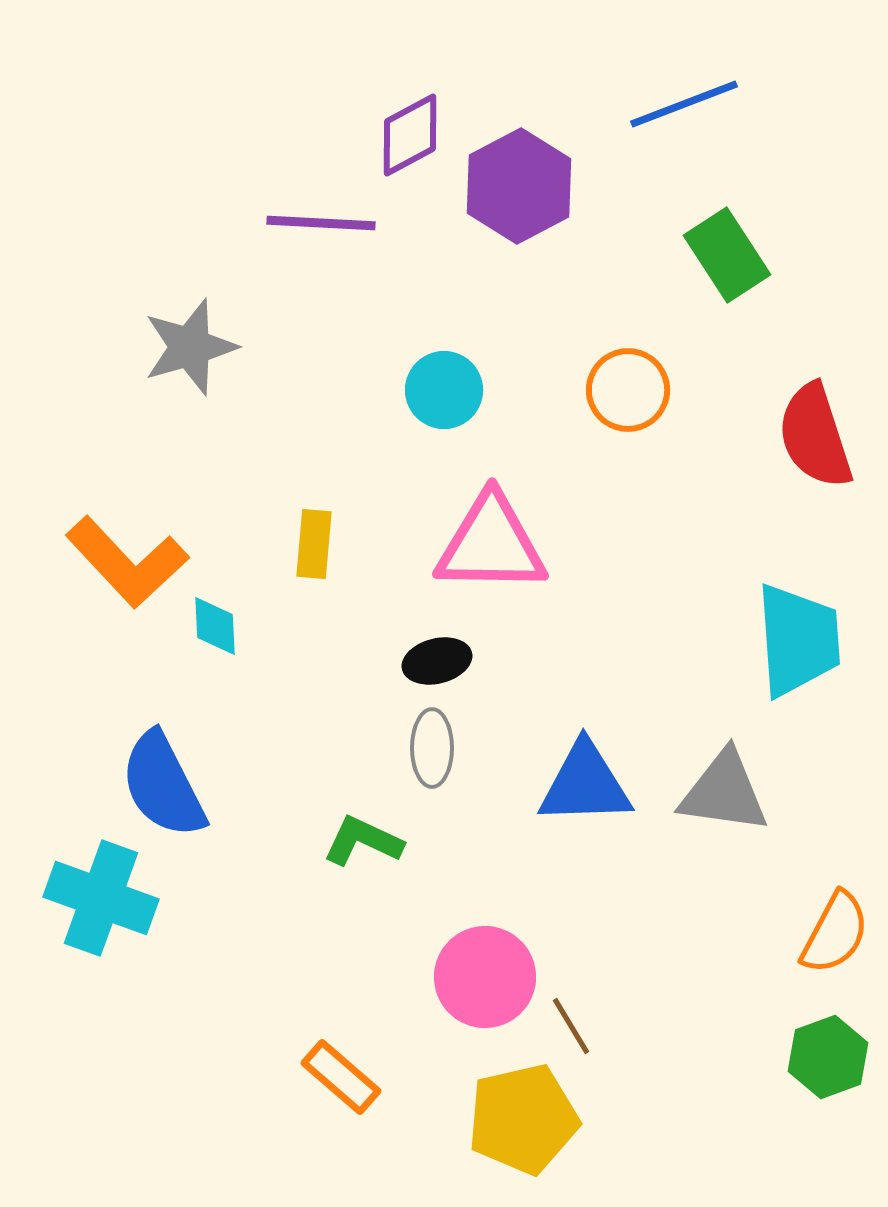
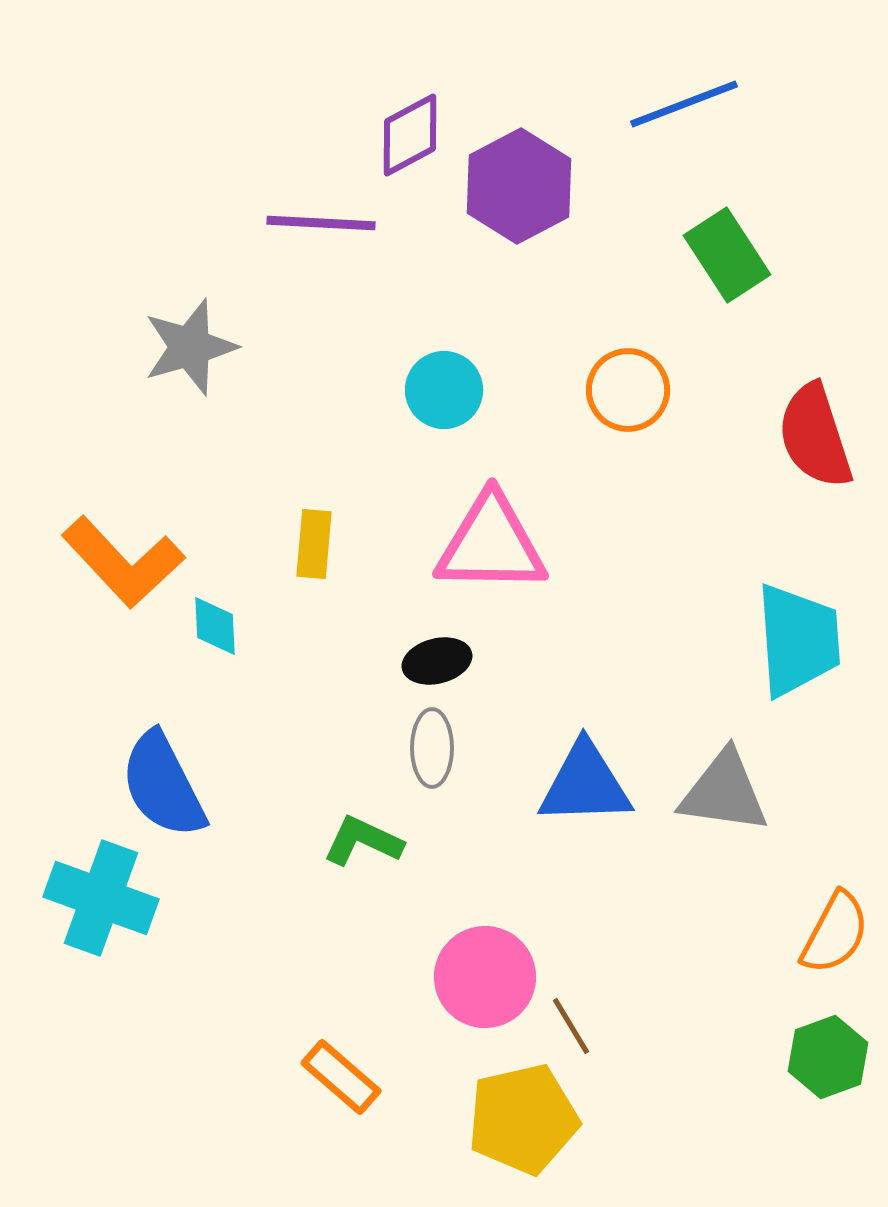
orange L-shape: moved 4 px left
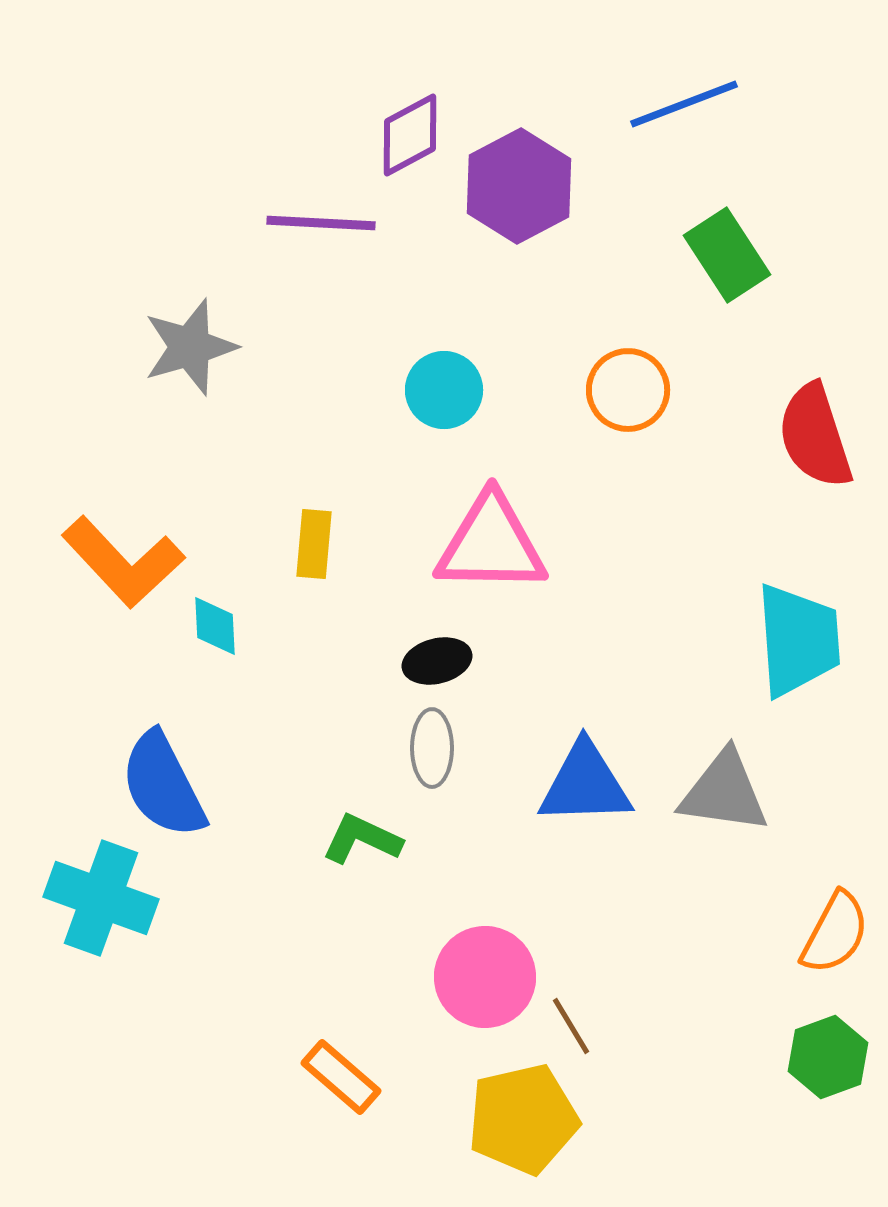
green L-shape: moved 1 px left, 2 px up
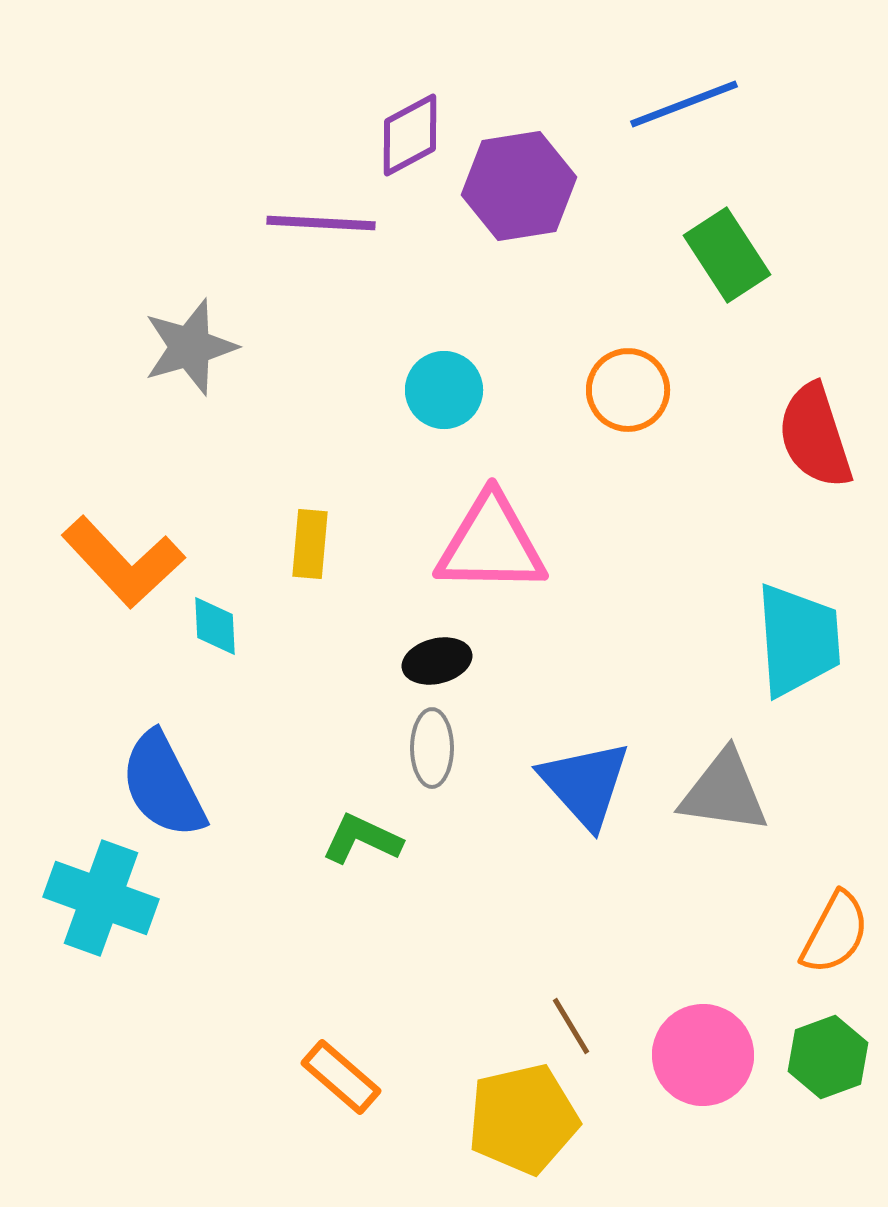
purple hexagon: rotated 19 degrees clockwise
yellow rectangle: moved 4 px left
blue triangle: rotated 50 degrees clockwise
pink circle: moved 218 px right, 78 px down
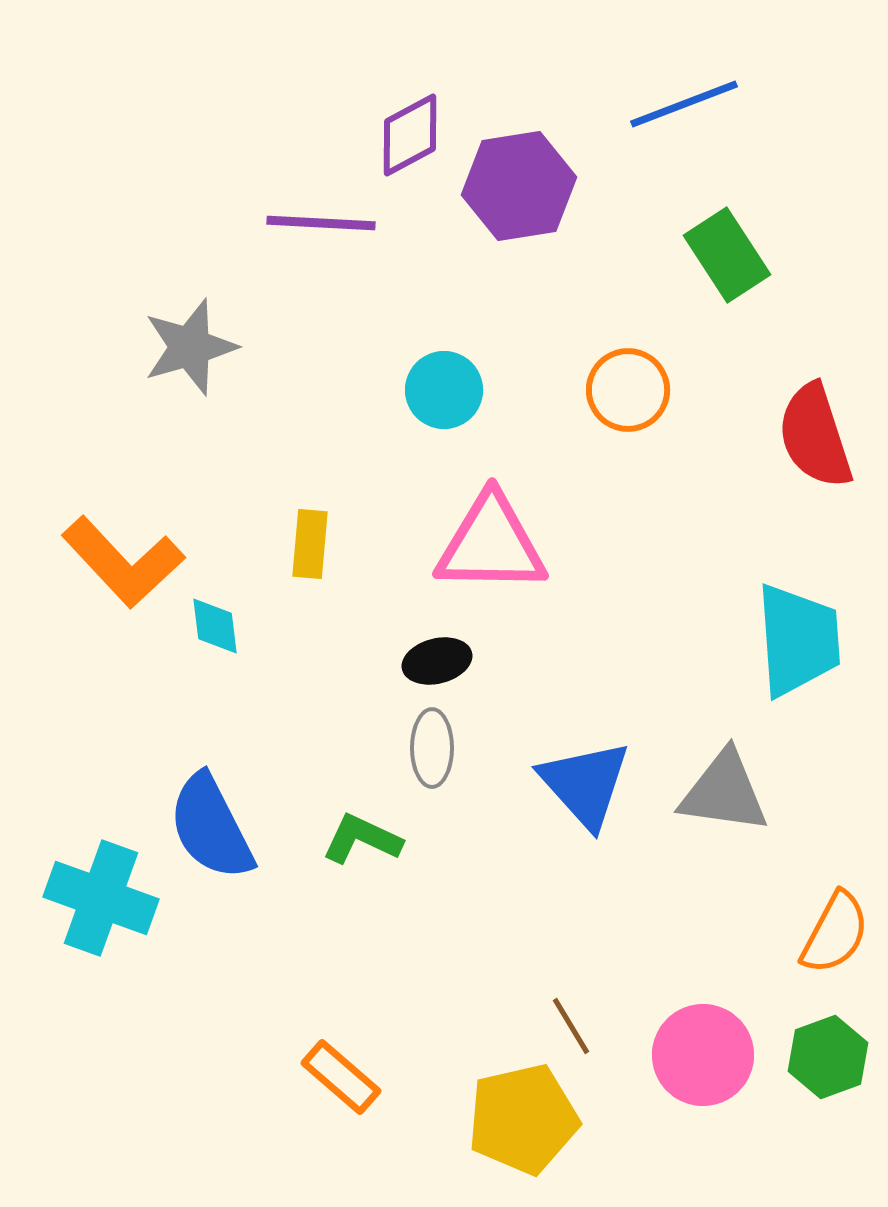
cyan diamond: rotated 4 degrees counterclockwise
blue semicircle: moved 48 px right, 42 px down
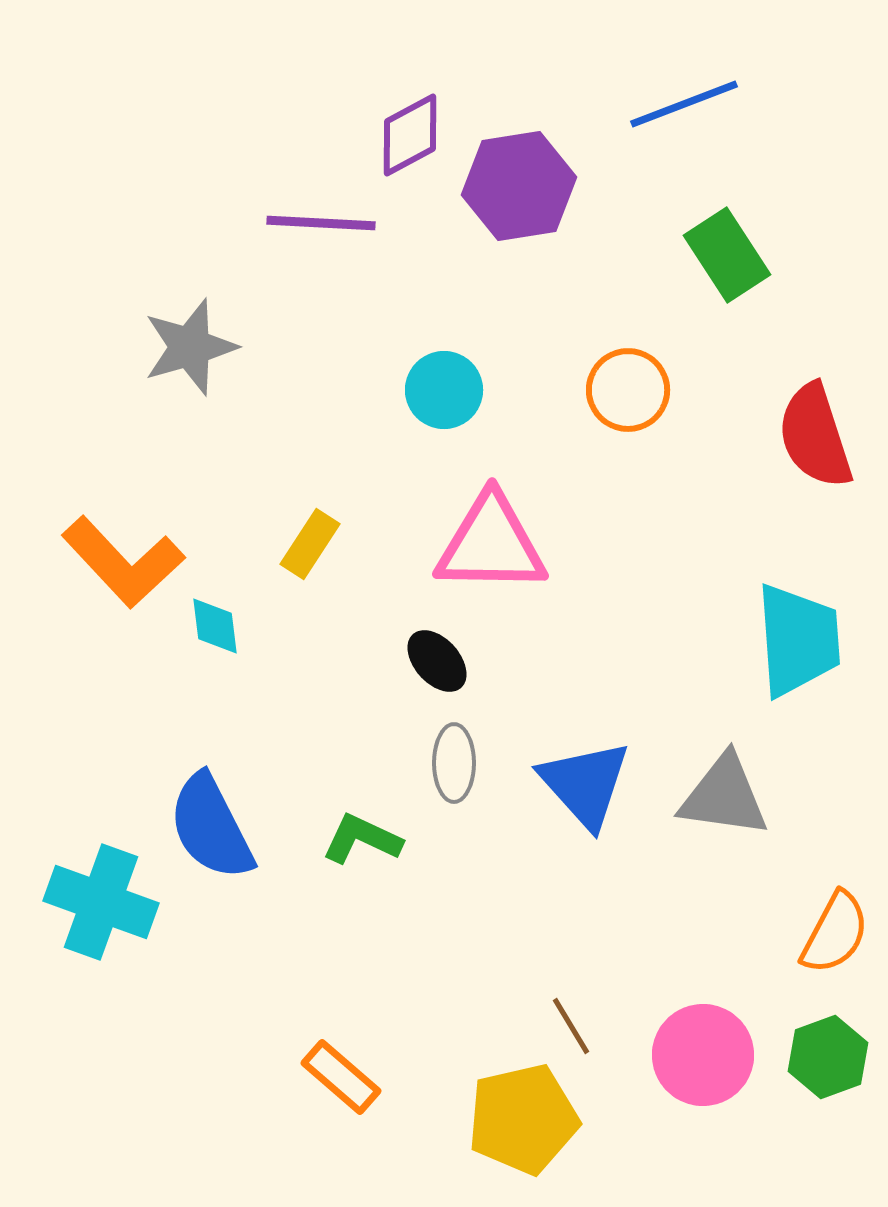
yellow rectangle: rotated 28 degrees clockwise
black ellipse: rotated 62 degrees clockwise
gray ellipse: moved 22 px right, 15 px down
gray triangle: moved 4 px down
cyan cross: moved 4 px down
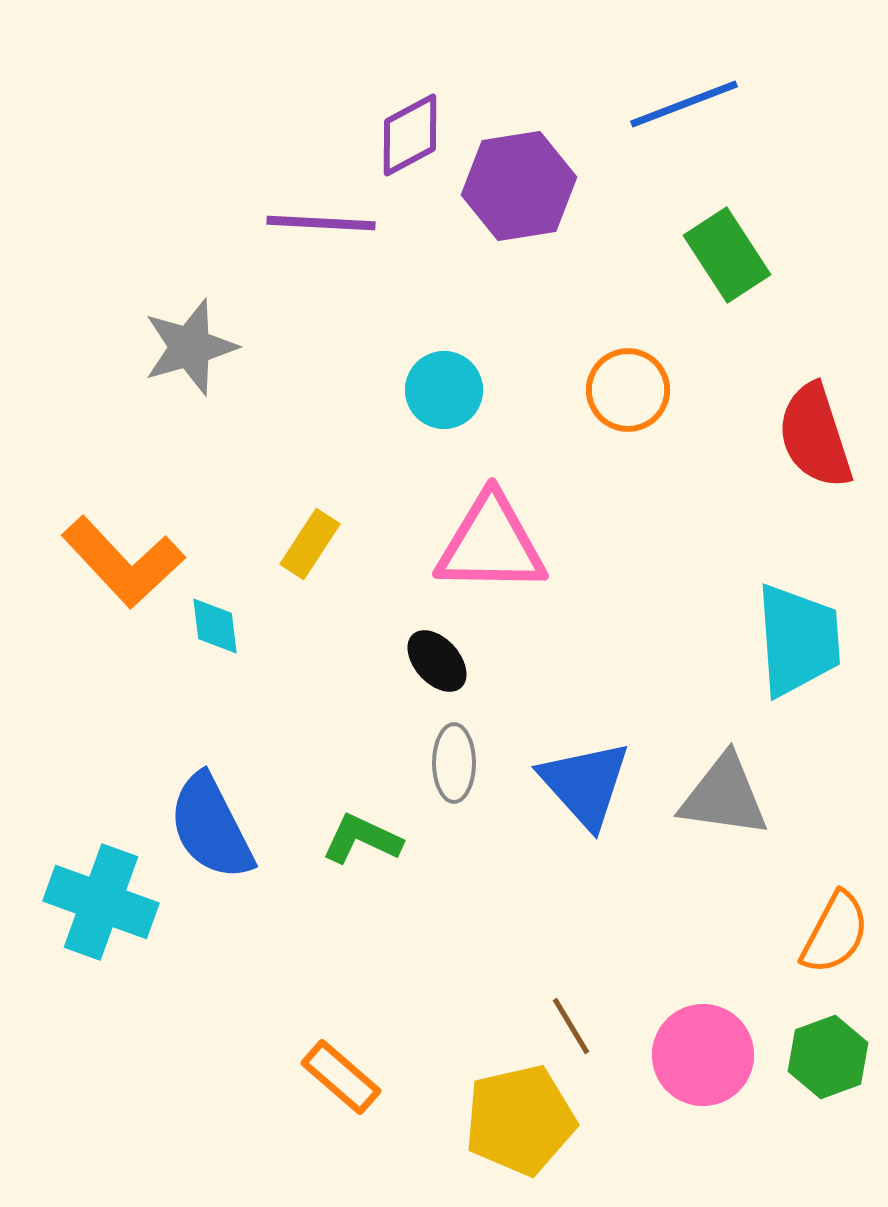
yellow pentagon: moved 3 px left, 1 px down
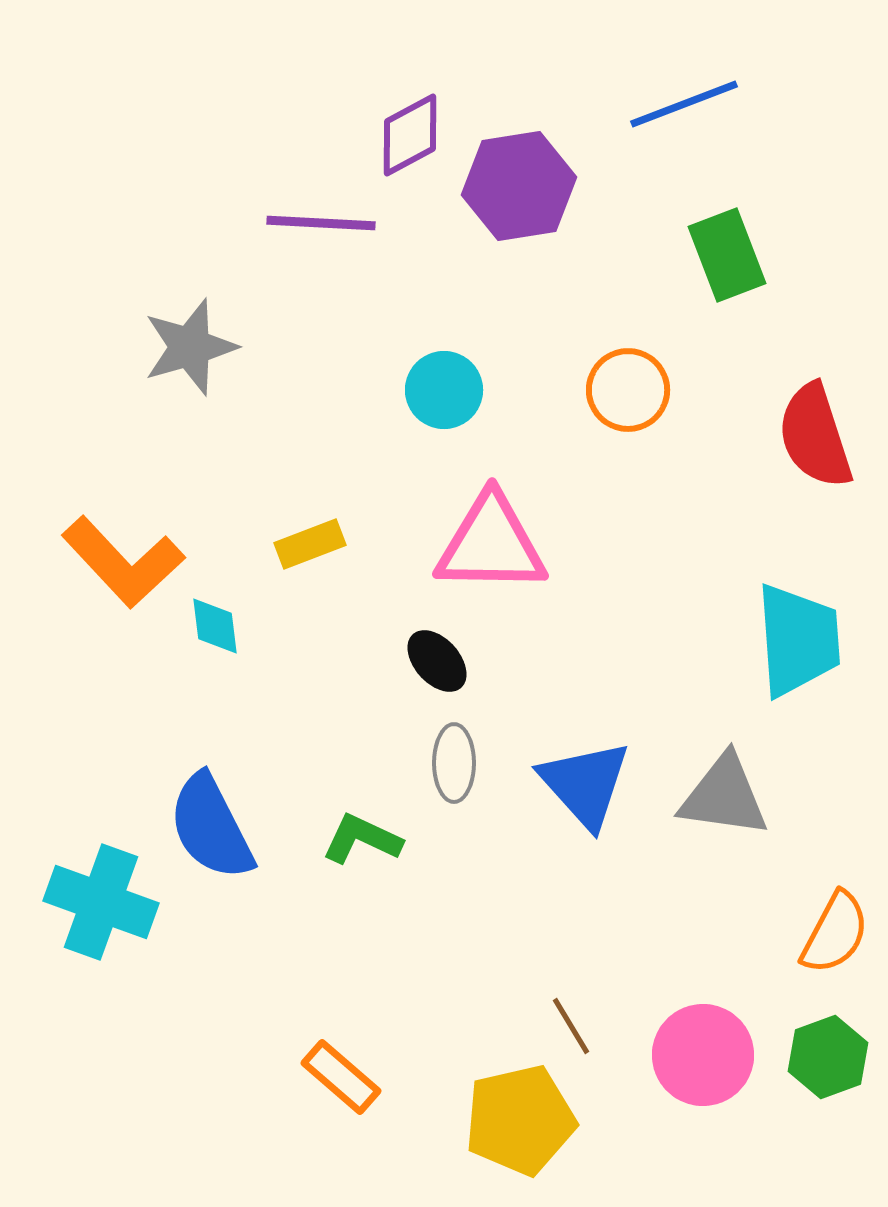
green rectangle: rotated 12 degrees clockwise
yellow rectangle: rotated 36 degrees clockwise
